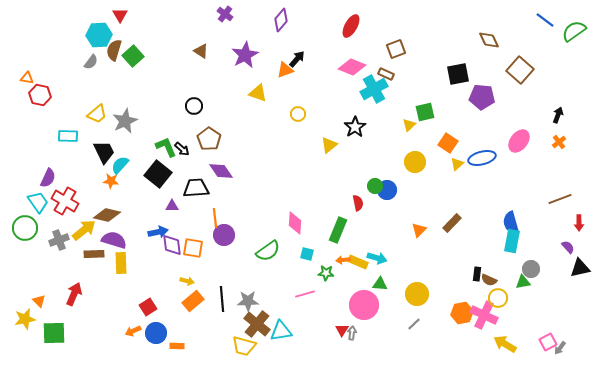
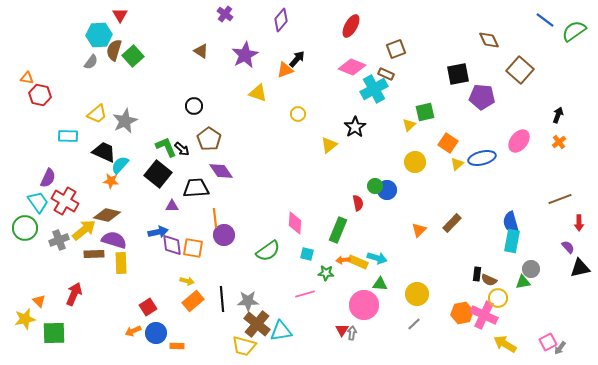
black trapezoid at (104, 152): rotated 40 degrees counterclockwise
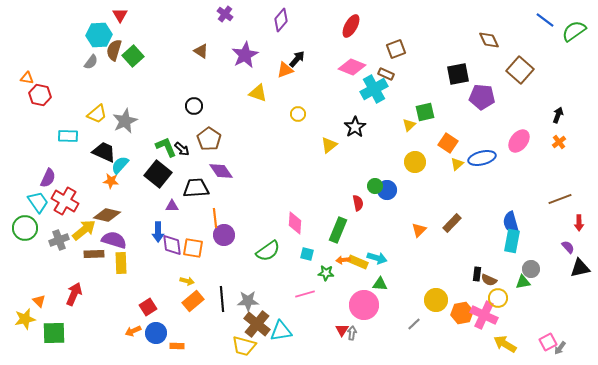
blue arrow at (158, 232): rotated 102 degrees clockwise
yellow circle at (417, 294): moved 19 px right, 6 px down
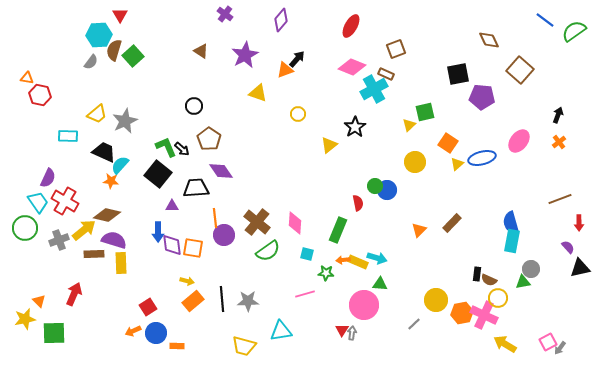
brown cross at (257, 324): moved 102 px up
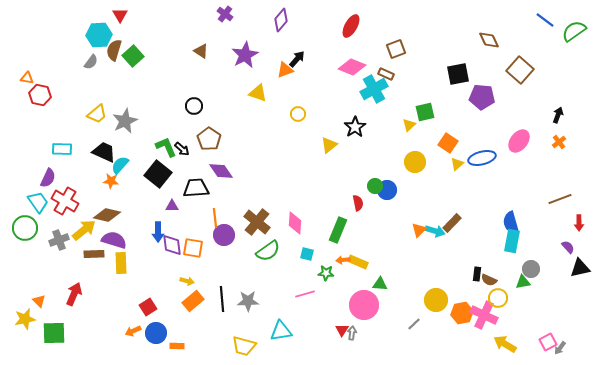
cyan rectangle at (68, 136): moved 6 px left, 13 px down
cyan arrow at (377, 258): moved 58 px right, 27 px up
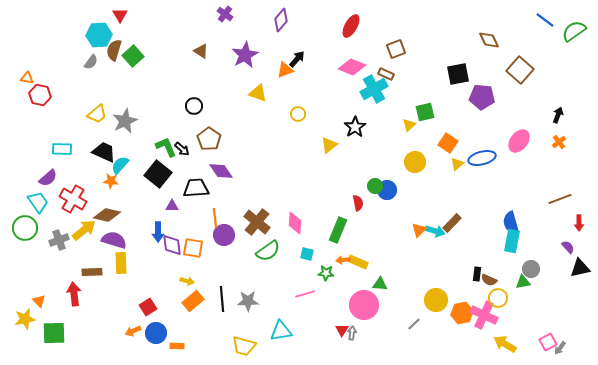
purple semicircle at (48, 178): rotated 24 degrees clockwise
red cross at (65, 201): moved 8 px right, 2 px up
brown rectangle at (94, 254): moved 2 px left, 18 px down
red arrow at (74, 294): rotated 30 degrees counterclockwise
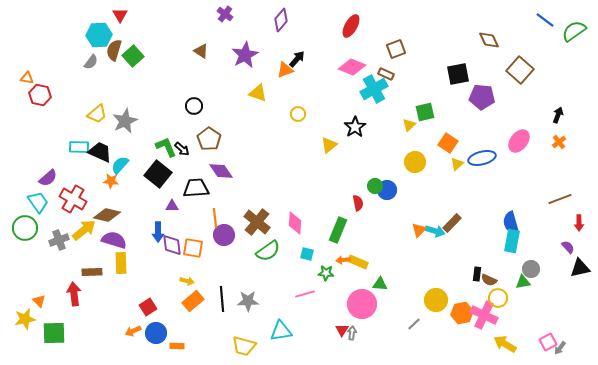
cyan rectangle at (62, 149): moved 17 px right, 2 px up
black trapezoid at (104, 152): moved 4 px left
pink circle at (364, 305): moved 2 px left, 1 px up
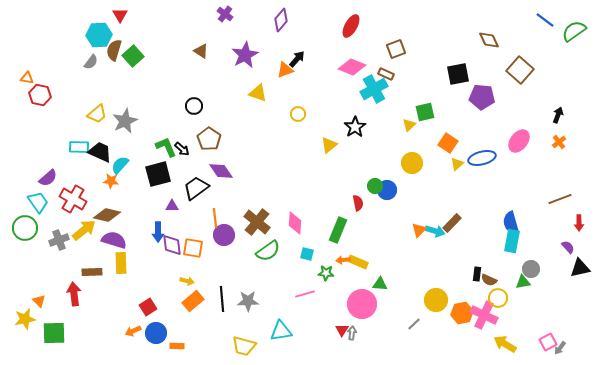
yellow circle at (415, 162): moved 3 px left, 1 px down
black square at (158, 174): rotated 36 degrees clockwise
black trapezoid at (196, 188): rotated 32 degrees counterclockwise
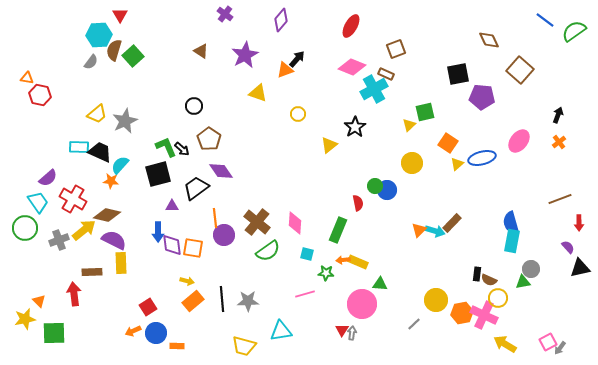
purple semicircle at (114, 240): rotated 10 degrees clockwise
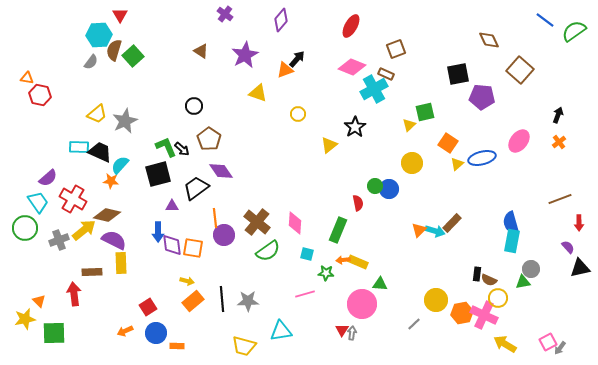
blue circle at (387, 190): moved 2 px right, 1 px up
orange arrow at (133, 331): moved 8 px left
